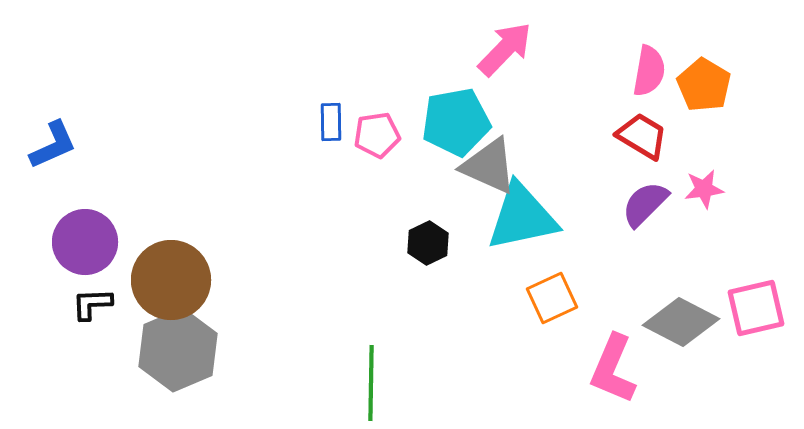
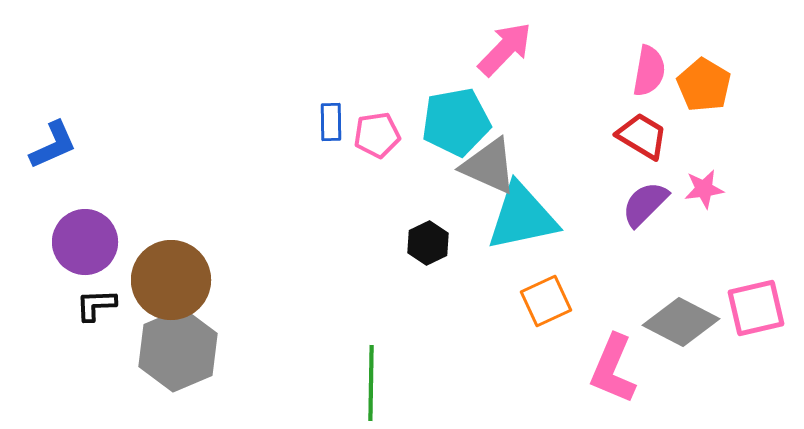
orange square: moved 6 px left, 3 px down
black L-shape: moved 4 px right, 1 px down
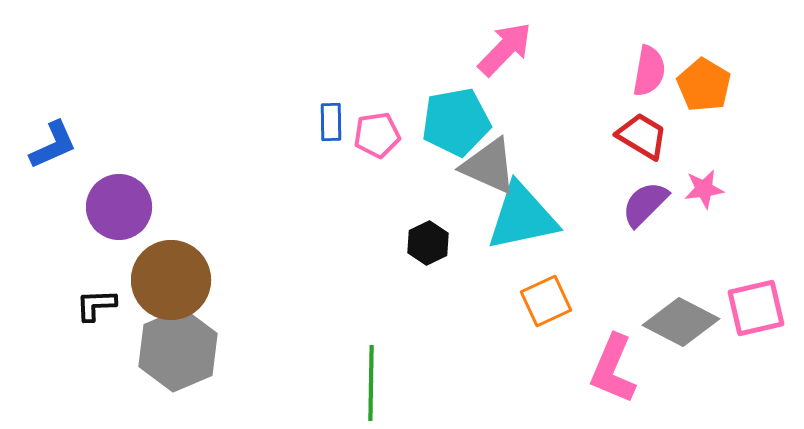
purple circle: moved 34 px right, 35 px up
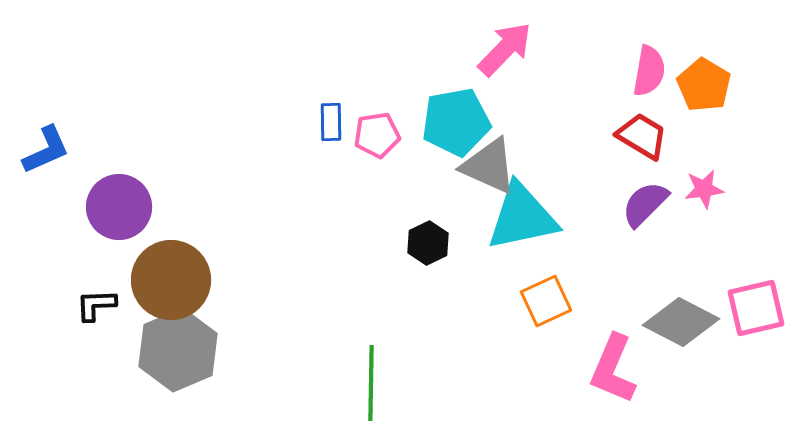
blue L-shape: moved 7 px left, 5 px down
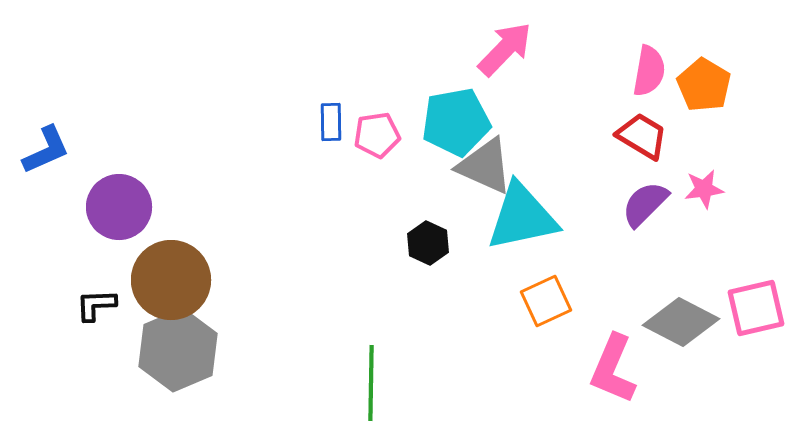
gray triangle: moved 4 px left
black hexagon: rotated 9 degrees counterclockwise
